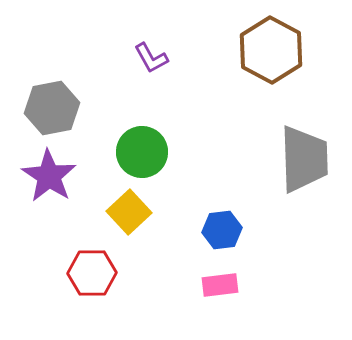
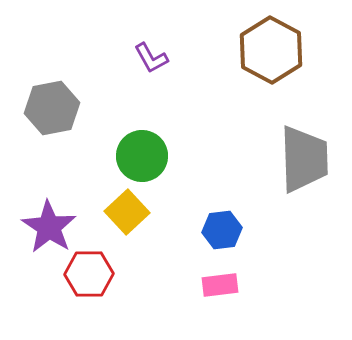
green circle: moved 4 px down
purple star: moved 51 px down
yellow square: moved 2 px left
red hexagon: moved 3 px left, 1 px down
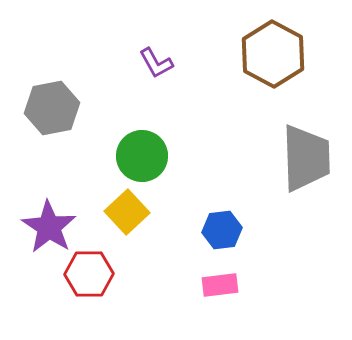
brown hexagon: moved 2 px right, 4 px down
purple L-shape: moved 5 px right, 5 px down
gray trapezoid: moved 2 px right, 1 px up
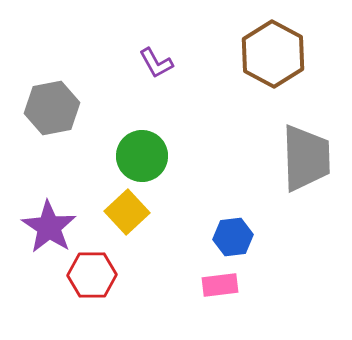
blue hexagon: moved 11 px right, 7 px down
red hexagon: moved 3 px right, 1 px down
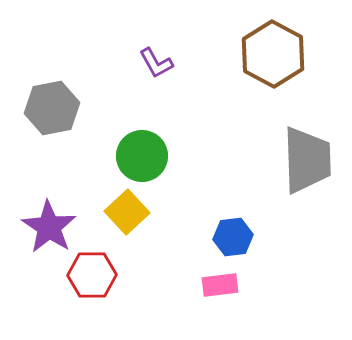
gray trapezoid: moved 1 px right, 2 px down
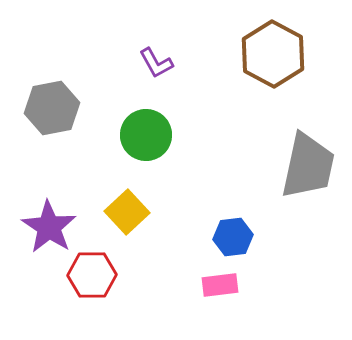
green circle: moved 4 px right, 21 px up
gray trapezoid: moved 1 px right, 6 px down; rotated 14 degrees clockwise
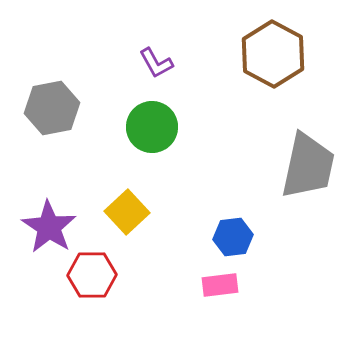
green circle: moved 6 px right, 8 px up
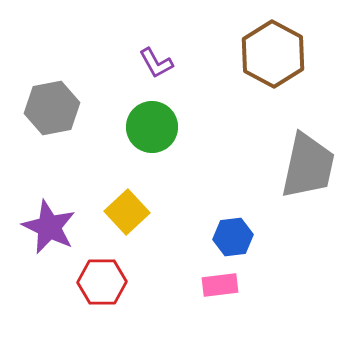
purple star: rotated 8 degrees counterclockwise
red hexagon: moved 10 px right, 7 px down
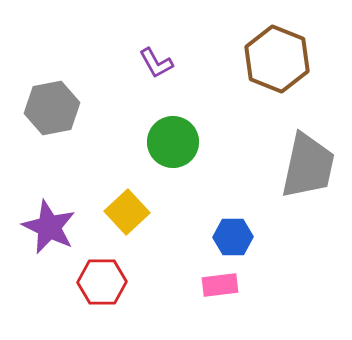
brown hexagon: moved 4 px right, 5 px down; rotated 6 degrees counterclockwise
green circle: moved 21 px right, 15 px down
blue hexagon: rotated 6 degrees clockwise
